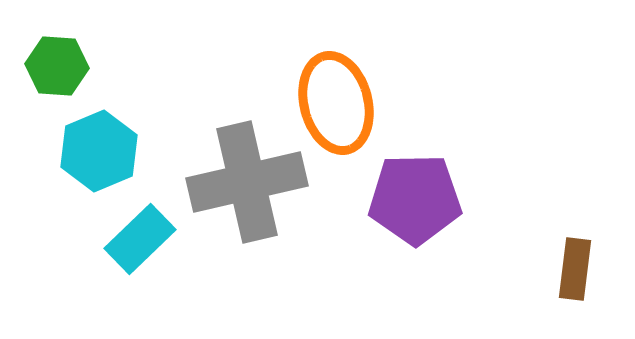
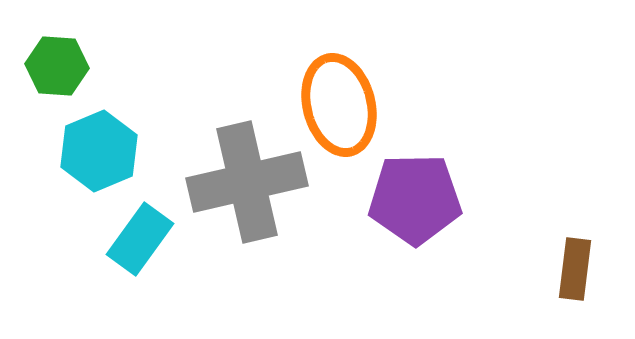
orange ellipse: moved 3 px right, 2 px down
cyan rectangle: rotated 10 degrees counterclockwise
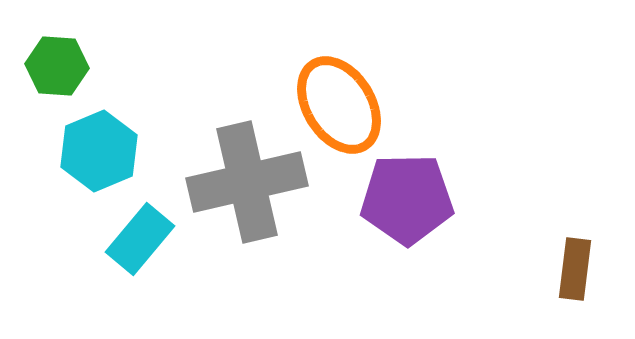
orange ellipse: rotated 18 degrees counterclockwise
purple pentagon: moved 8 px left
cyan rectangle: rotated 4 degrees clockwise
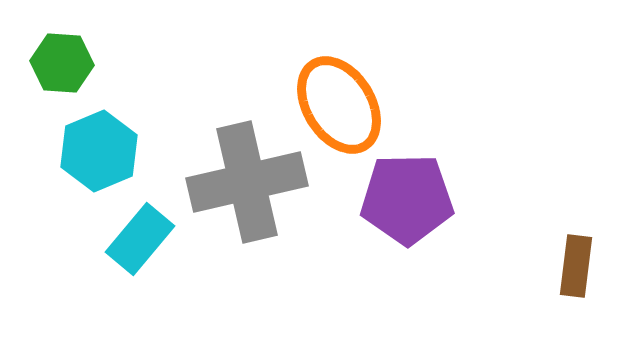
green hexagon: moved 5 px right, 3 px up
brown rectangle: moved 1 px right, 3 px up
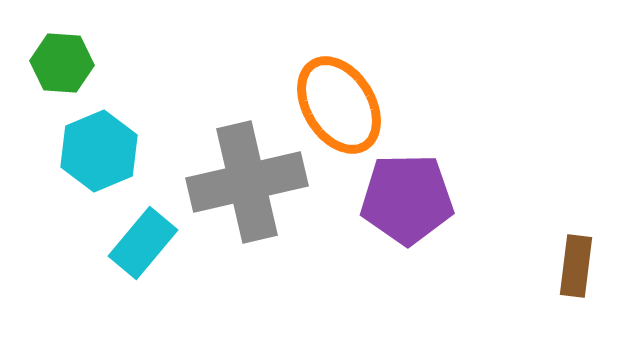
cyan rectangle: moved 3 px right, 4 px down
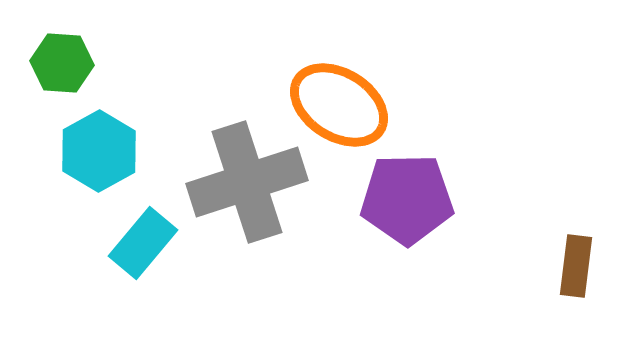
orange ellipse: rotated 26 degrees counterclockwise
cyan hexagon: rotated 6 degrees counterclockwise
gray cross: rotated 5 degrees counterclockwise
